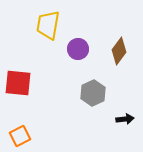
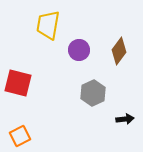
purple circle: moved 1 px right, 1 px down
red square: rotated 8 degrees clockwise
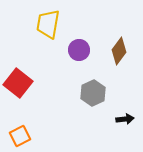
yellow trapezoid: moved 1 px up
red square: rotated 24 degrees clockwise
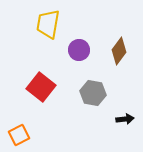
red square: moved 23 px right, 4 px down
gray hexagon: rotated 25 degrees counterclockwise
orange square: moved 1 px left, 1 px up
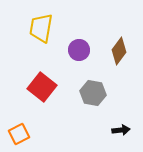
yellow trapezoid: moved 7 px left, 4 px down
red square: moved 1 px right
black arrow: moved 4 px left, 11 px down
orange square: moved 1 px up
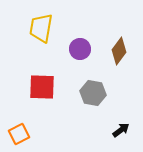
purple circle: moved 1 px right, 1 px up
red square: rotated 36 degrees counterclockwise
black arrow: rotated 30 degrees counterclockwise
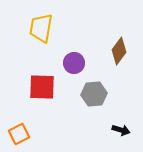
purple circle: moved 6 px left, 14 px down
gray hexagon: moved 1 px right, 1 px down; rotated 15 degrees counterclockwise
black arrow: rotated 54 degrees clockwise
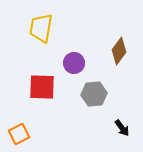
black arrow: moved 1 px right, 2 px up; rotated 36 degrees clockwise
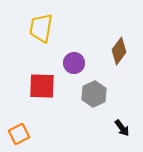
red square: moved 1 px up
gray hexagon: rotated 20 degrees counterclockwise
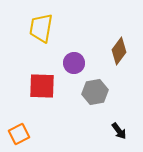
gray hexagon: moved 1 px right, 2 px up; rotated 15 degrees clockwise
black arrow: moved 3 px left, 3 px down
